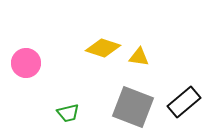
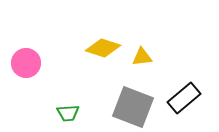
yellow triangle: moved 3 px right; rotated 15 degrees counterclockwise
black rectangle: moved 4 px up
green trapezoid: rotated 10 degrees clockwise
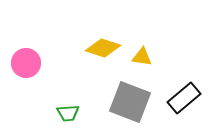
yellow triangle: rotated 15 degrees clockwise
gray square: moved 3 px left, 5 px up
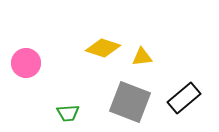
yellow triangle: rotated 15 degrees counterclockwise
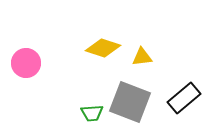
green trapezoid: moved 24 px right
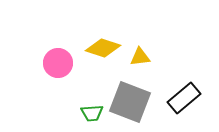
yellow triangle: moved 2 px left
pink circle: moved 32 px right
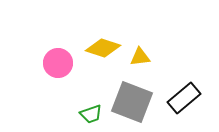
gray square: moved 2 px right
green trapezoid: moved 1 px left, 1 px down; rotated 15 degrees counterclockwise
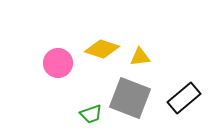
yellow diamond: moved 1 px left, 1 px down
gray square: moved 2 px left, 4 px up
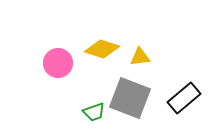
green trapezoid: moved 3 px right, 2 px up
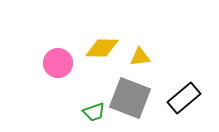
yellow diamond: moved 1 px up; rotated 16 degrees counterclockwise
